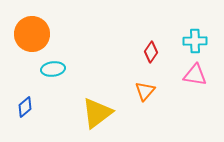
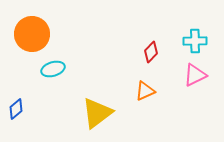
red diamond: rotated 10 degrees clockwise
cyan ellipse: rotated 10 degrees counterclockwise
pink triangle: rotated 35 degrees counterclockwise
orange triangle: rotated 25 degrees clockwise
blue diamond: moved 9 px left, 2 px down
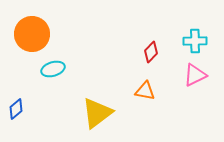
orange triangle: rotated 35 degrees clockwise
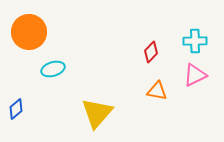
orange circle: moved 3 px left, 2 px up
orange triangle: moved 12 px right
yellow triangle: rotated 12 degrees counterclockwise
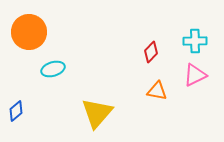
blue diamond: moved 2 px down
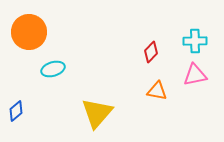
pink triangle: rotated 15 degrees clockwise
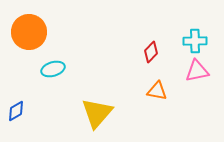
pink triangle: moved 2 px right, 4 px up
blue diamond: rotated 10 degrees clockwise
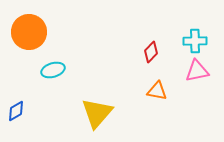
cyan ellipse: moved 1 px down
